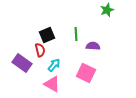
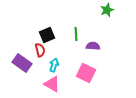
cyan arrow: rotated 24 degrees counterclockwise
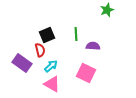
cyan arrow: moved 3 px left, 1 px down; rotated 32 degrees clockwise
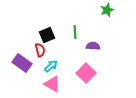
green line: moved 1 px left, 2 px up
pink square: rotated 18 degrees clockwise
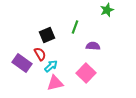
green line: moved 5 px up; rotated 24 degrees clockwise
red semicircle: moved 4 px down; rotated 16 degrees counterclockwise
pink triangle: moved 3 px right, 1 px up; rotated 42 degrees counterclockwise
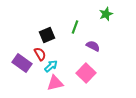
green star: moved 1 px left, 4 px down
purple semicircle: rotated 24 degrees clockwise
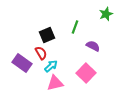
red semicircle: moved 1 px right, 1 px up
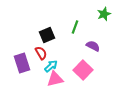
green star: moved 2 px left
purple rectangle: rotated 36 degrees clockwise
pink square: moved 3 px left, 3 px up
pink triangle: moved 4 px up
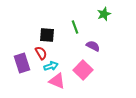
green line: rotated 40 degrees counterclockwise
black square: rotated 28 degrees clockwise
cyan arrow: rotated 24 degrees clockwise
pink triangle: moved 2 px right, 2 px down; rotated 36 degrees clockwise
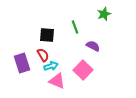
red semicircle: moved 2 px right, 2 px down
